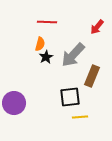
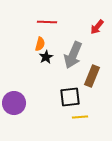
gray arrow: rotated 20 degrees counterclockwise
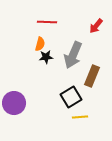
red arrow: moved 1 px left, 1 px up
black star: rotated 24 degrees clockwise
black square: moved 1 px right; rotated 25 degrees counterclockwise
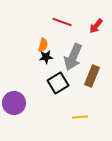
red line: moved 15 px right; rotated 18 degrees clockwise
orange semicircle: moved 3 px right, 1 px down
gray arrow: moved 2 px down
black square: moved 13 px left, 14 px up
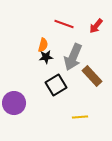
red line: moved 2 px right, 2 px down
brown rectangle: rotated 65 degrees counterclockwise
black square: moved 2 px left, 2 px down
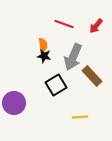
orange semicircle: rotated 24 degrees counterclockwise
black star: moved 2 px left, 1 px up; rotated 16 degrees clockwise
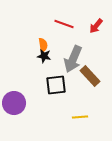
gray arrow: moved 2 px down
brown rectangle: moved 2 px left
black square: rotated 25 degrees clockwise
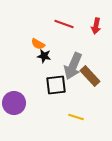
red arrow: rotated 28 degrees counterclockwise
orange semicircle: moved 5 px left, 1 px up; rotated 128 degrees clockwise
gray arrow: moved 7 px down
yellow line: moved 4 px left; rotated 21 degrees clockwise
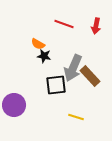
gray arrow: moved 2 px down
purple circle: moved 2 px down
